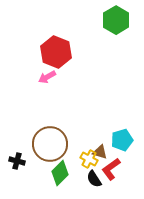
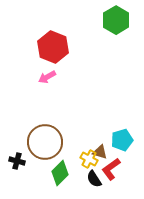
red hexagon: moved 3 px left, 5 px up
brown circle: moved 5 px left, 2 px up
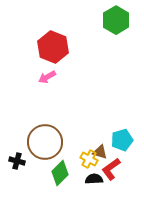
black semicircle: rotated 120 degrees clockwise
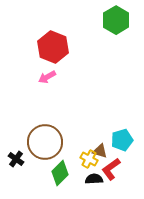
brown triangle: moved 1 px up
black cross: moved 1 px left, 2 px up; rotated 21 degrees clockwise
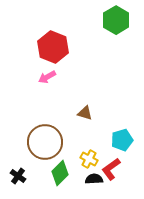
brown triangle: moved 15 px left, 38 px up
black cross: moved 2 px right, 17 px down
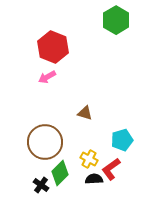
black cross: moved 23 px right, 9 px down
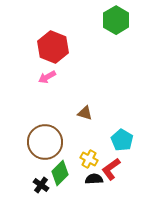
cyan pentagon: rotated 25 degrees counterclockwise
